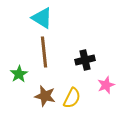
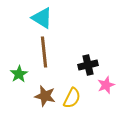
black cross: moved 3 px right, 5 px down
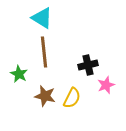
green star: rotated 12 degrees counterclockwise
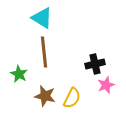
black cross: moved 7 px right, 1 px up
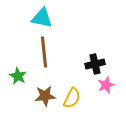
cyan triangle: rotated 20 degrees counterclockwise
green star: moved 1 px left, 2 px down
brown star: rotated 20 degrees counterclockwise
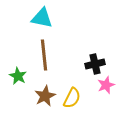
brown line: moved 3 px down
brown star: rotated 20 degrees counterclockwise
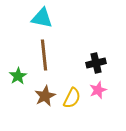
black cross: moved 1 px right, 1 px up
green star: rotated 12 degrees clockwise
pink star: moved 8 px left, 5 px down
